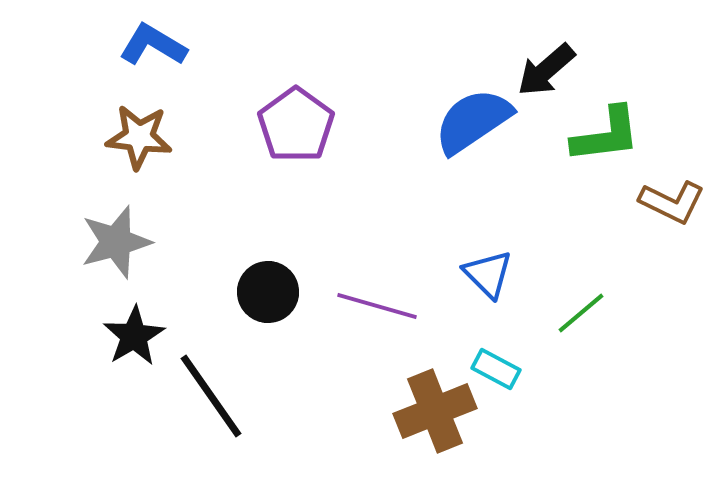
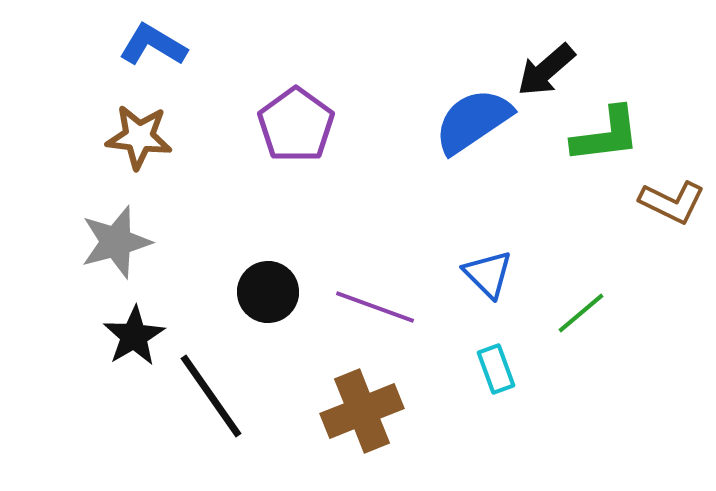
purple line: moved 2 px left, 1 px down; rotated 4 degrees clockwise
cyan rectangle: rotated 42 degrees clockwise
brown cross: moved 73 px left
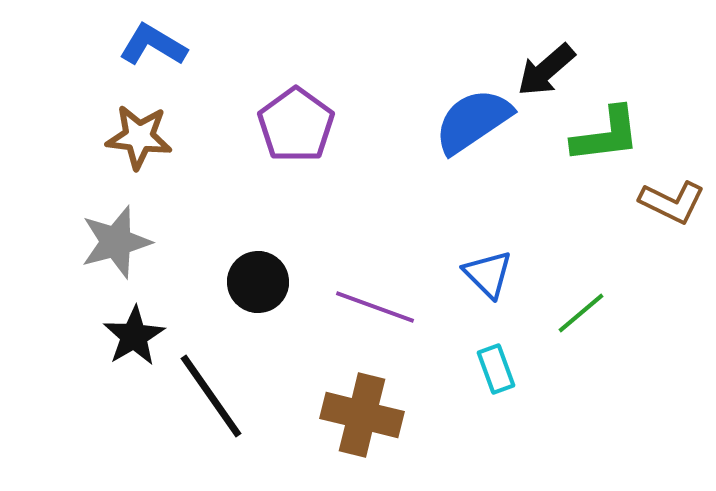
black circle: moved 10 px left, 10 px up
brown cross: moved 4 px down; rotated 36 degrees clockwise
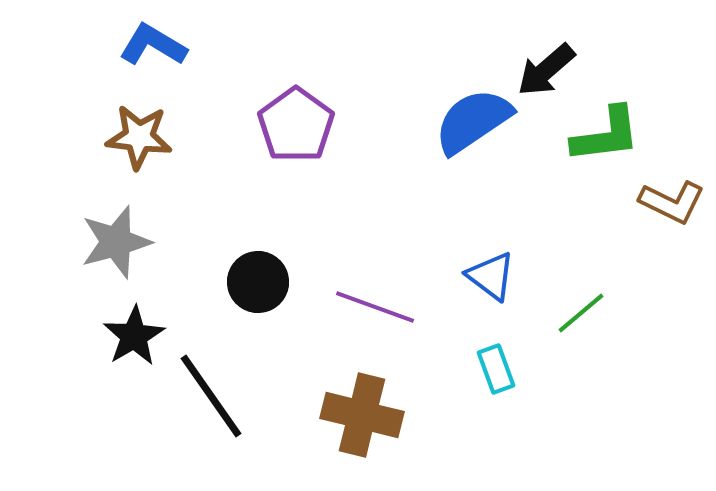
blue triangle: moved 3 px right, 2 px down; rotated 8 degrees counterclockwise
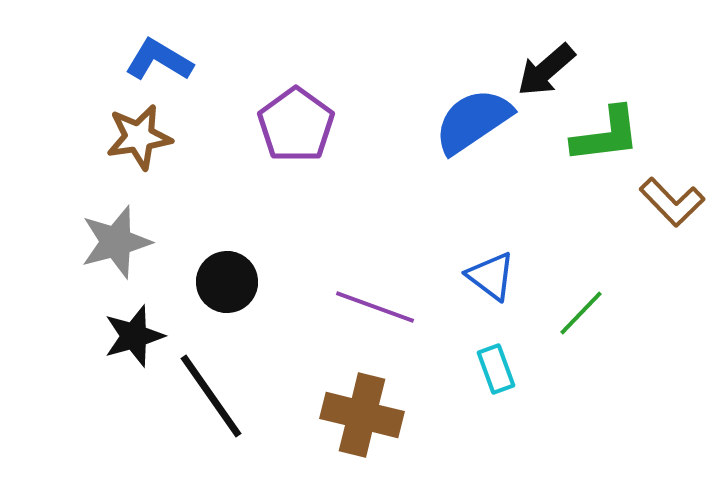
blue L-shape: moved 6 px right, 15 px down
brown star: rotated 16 degrees counterclockwise
brown L-shape: rotated 20 degrees clockwise
black circle: moved 31 px left
green line: rotated 6 degrees counterclockwise
black star: rotated 14 degrees clockwise
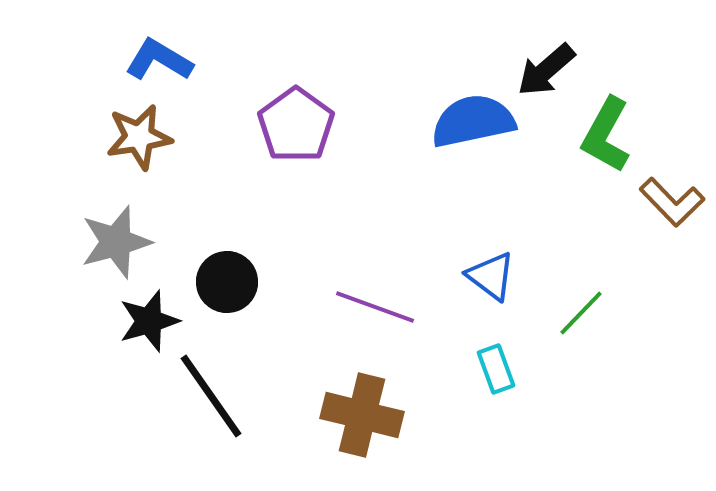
blue semicircle: rotated 22 degrees clockwise
green L-shape: rotated 126 degrees clockwise
black star: moved 15 px right, 15 px up
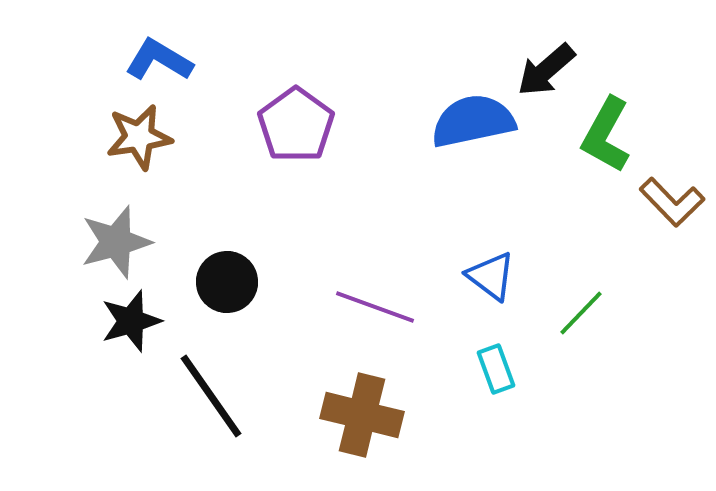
black star: moved 18 px left
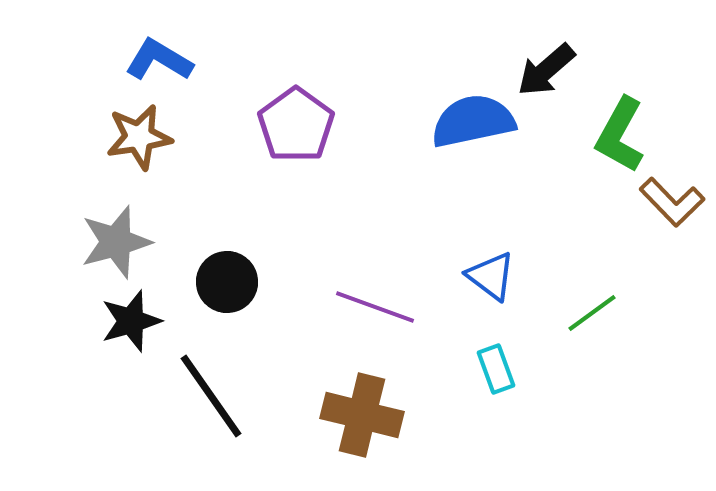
green L-shape: moved 14 px right
green line: moved 11 px right; rotated 10 degrees clockwise
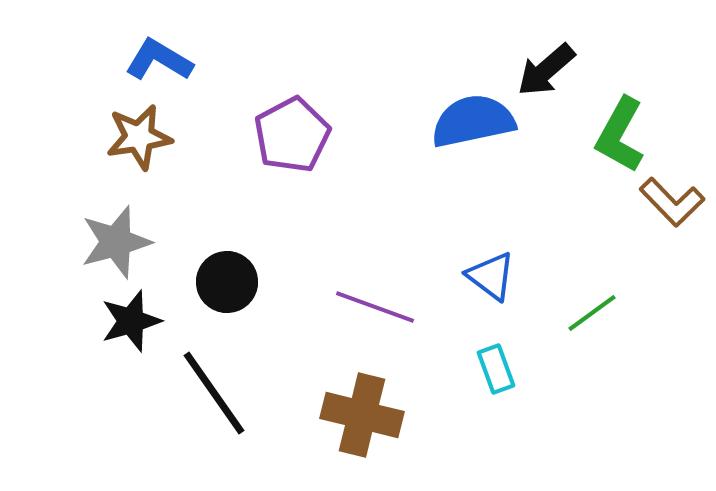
purple pentagon: moved 4 px left, 10 px down; rotated 8 degrees clockwise
black line: moved 3 px right, 3 px up
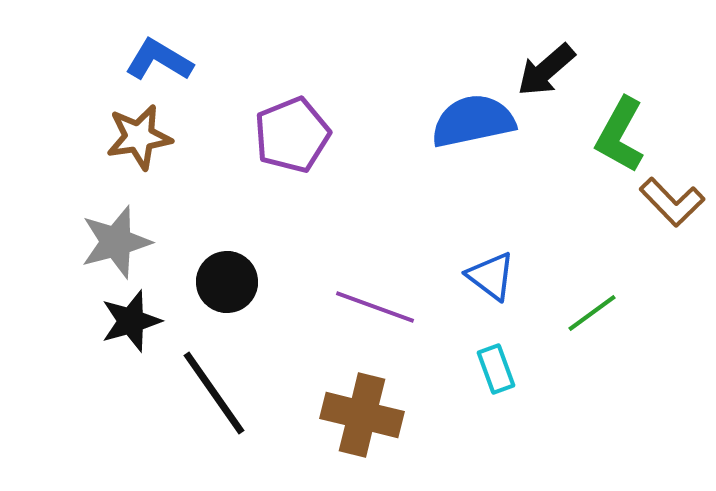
purple pentagon: rotated 6 degrees clockwise
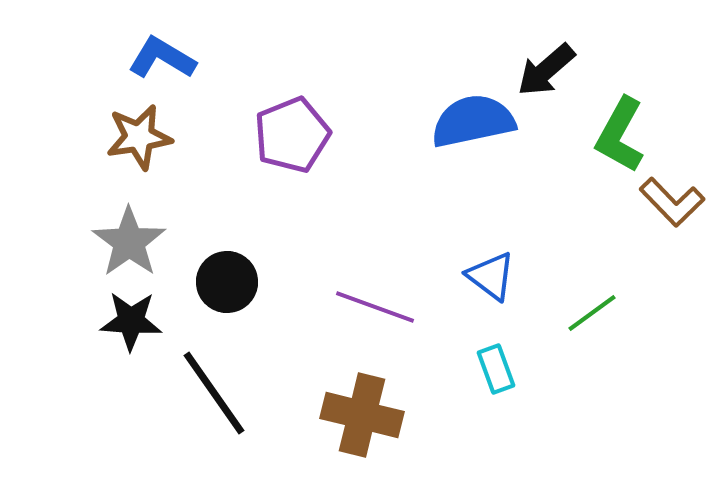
blue L-shape: moved 3 px right, 2 px up
gray star: moved 13 px right; rotated 20 degrees counterclockwise
black star: rotated 20 degrees clockwise
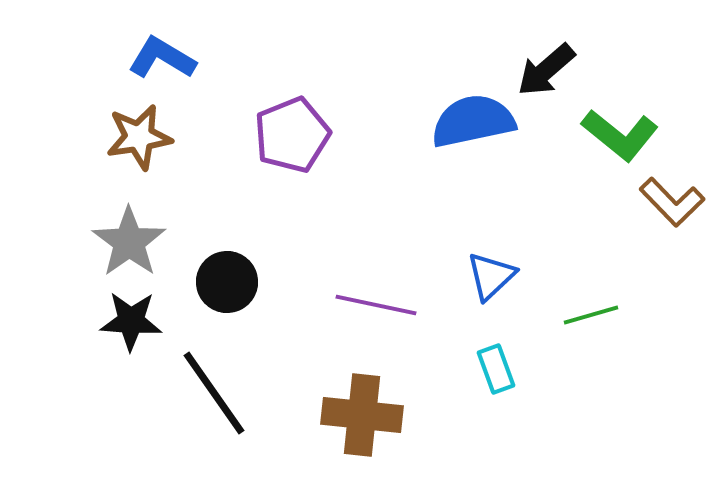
green L-shape: rotated 80 degrees counterclockwise
blue triangle: rotated 40 degrees clockwise
purple line: moved 1 px right, 2 px up; rotated 8 degrees counterclockwise
green line: moved 1 px left, 2 px down; rotated 20 degrees clockwise
brown cross: rotated 8 degrees counterclockwise
